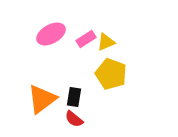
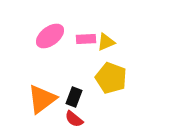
pink ellipse: moved 1 px left, 2 px down; rotated 8 degrees counterclockwise
pink rectangle: rotated 30 degrees clockwise
yellow pentagon: moved 4 px down
black rectangle: rotated 12 degrees clockwise
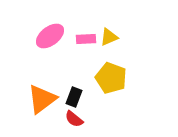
yellow triangle: moved 3 px right, 5 px up
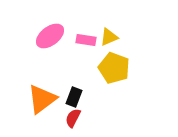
pink rectangle: moved 1 px down; rotated 12 degrees clockwise
yellow pentagon: moved 3 px right, 10 px up
red semicircle: moved 1 px left, 1 px up; rotated 78 degrees clockwise
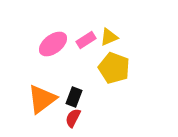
pink ellipse: moved 3 px right, 8 px down
pink rectangle: rotated 42 degrees counterclockwise
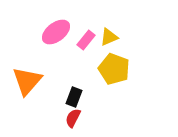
pink rectangle: rotated 18 degrees counterclockwise
pink ellipse: moved 3 px right, 12 px up
yellow pentagon: moved 1 px down
orange triangle: moved 15 px left, 18 px up; rotated 12 degrees counterclockwise
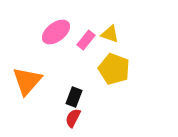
yellow triangle: moved 1 px right, 3 px up; rotated 42 degrees clockwise
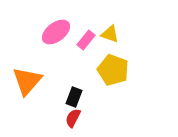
yellow pentagon: moved 1 px left, 1 px down
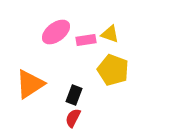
pink rectangle: rotated 42 degrees clockwise
orange triangle: moved 3 px right, 3 px down; rotated 16 degrees clockwise
black rectangle: moved 2 px up
